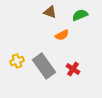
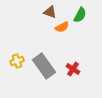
green semicircle: rotated 140 degrees clockwise
orange semicircle: moved 8 px up
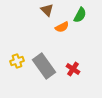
brown triangle: moved 3 px left, 2 px up; rotated 24 degrees clockwise
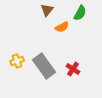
brown triangle: rotated 24 degrees clockwise
green semicircle: moved 2 px up
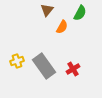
orange semicircle: rotated 32 degrees counterclockwise
red cross: rotated 24 degrees clockwise
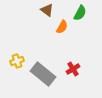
brown triangle: rotated 32 degrees counterclockwise
gray rectangle: moved 1 px left, 8 px down; rotated 15 degrees counterclockwise
